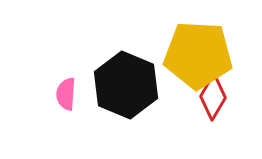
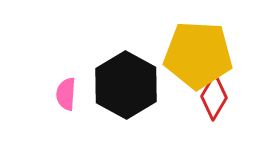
black hexagon: rotated 6 degrees clockwise
red diamond: moved 1 px right
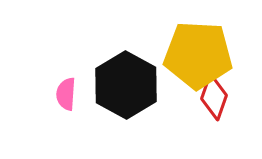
red diamond: rotated 12 degrees counterclockwise
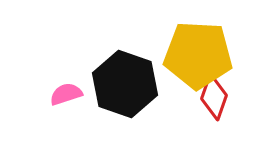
black hexagon: moved 1 px left, 1 px up; rotated 10 degrees counterclockwise
pink semicircle: rotated 68 degrees clockwise
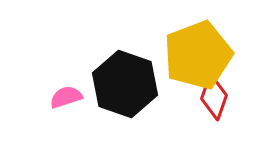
yellow pentagon: rotated 24 degrees counterclockwise
pink semicircle: moved 3 px down
